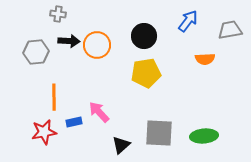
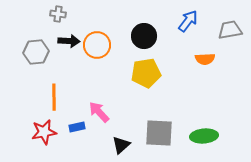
blue rectangle: moved 3 px right, 5 px down
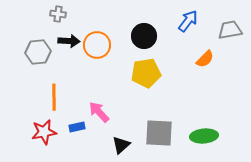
gray hexagon: moved 2 px right
orange semicircle: rotated 42 degrees counterclockwise
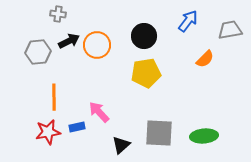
black arrow: rotated 30 degrees counterclockwise
red star: moved 4 px right
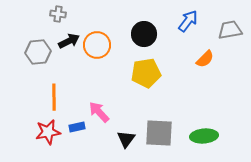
black circle: moved 2 px up
black triangle: moved 5 px right, 6 px up; rotated 12 degrees counterclockwise
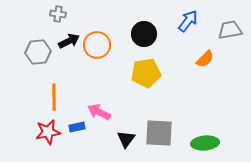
pink arrow: rotated 20 degrees counterclockwise
green ellipse: moved 1 px right, 7 px down
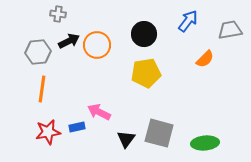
orange line: moved 12 px left, 8 px up; rotated 8 degrees clockwise
gray square: rotated 12 degrees clockwise
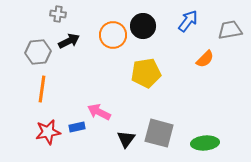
black circle: moved 1 px left, 8 px up
orange circle: moved 16 px right, 10 px up
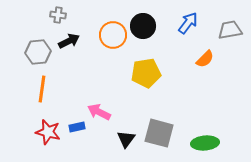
gray cross: moved 1 px down
blue arrow: moved 2 px down
red star: rotated 25 degrees clockwise
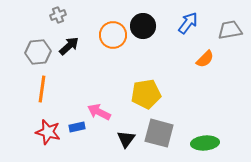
gray cross: rotated 28 degrees counterclockwise
black arrow: moved 5 px down; rotated 15 degrees counterclockwise
yellow pentagon: moved 21 px down
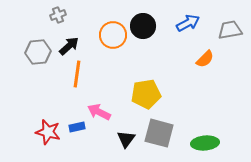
blue arrow: rotated 25 degrees clockwise
orange line: moved 35 px right, 15 px up
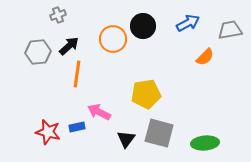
orange circle: moved 4 px down
orange semicircle: moved 2 px up
